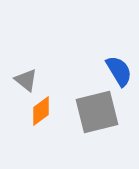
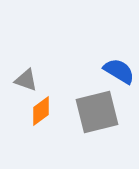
blue semicircle: rotated 28 degrees counterclockwise
gray triangle: rotated 20 degrees counterclockwise
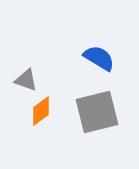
blue semicircle: moved 20 px left, 13 px up
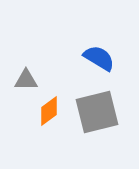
gray triangle: rotated 20 degrees counterclockwise
orange diamond: moved 8 px right
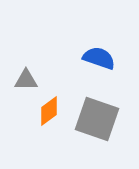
blue semicircle: rotated 12 degrees counterclockwise
gray square: moved 7 px down; rotated 33 degrees clockwise
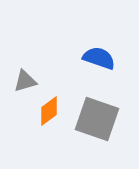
gray triangle: moved 1 px left, 1 px down; rotated 15 degrees counterclockwise
